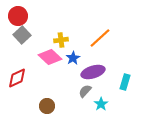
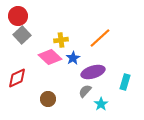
brown circle: moved 1 px right, 7 px up
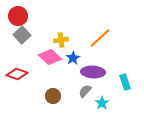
purple ellipse: rotated 20 degrees clockwise
red diamond: moved 4 px up; rotated 45 degrees clockwise
cyan rectangle: rotated 35 degrees counterclockwise
brown circle: moved 5 px right, 3 px up
cyan star: moved 1 px right, 1 px up
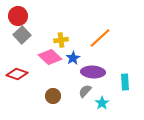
cyan rectangle: rotated 14 degrees clockwise
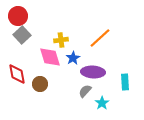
pink diamond: rotated 30 degrees clockwise
red diamond: rotated 60 degrees clockwise
brown circle: moved 13 px left, 12 px up
